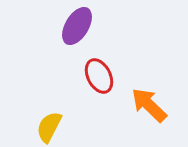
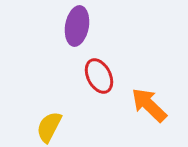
purple ellipse: rotated 21 degrees counterclockwise
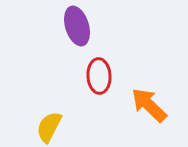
purple ellipse: rotated 27 degrees counterclockwise
red ellipse: rotated 24 degrees clockwise
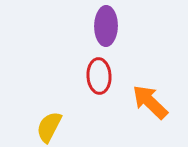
purple ellipse: moved 29 px right; rotated 18 degrees clockwise
orange arrow: moved 1 px right, 3 px up
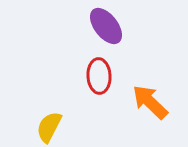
purple ellipse: rotated 39 degrees counterclockwise
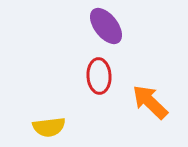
yellow semicircle: rotated 124 degrees counterclockwise
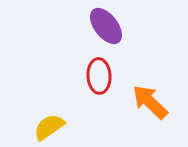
yellow semicircle: rotated 152 degrees clockwise
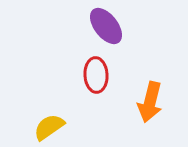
red ellipse: moved 3 px left, 1 px up
orange arrow: rotated 120 degrees counterclockwise
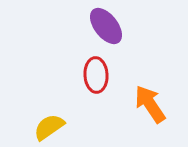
orange arrow: moved 2 px down; rotated 132 degrees clockwise
